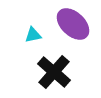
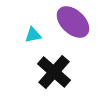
purple ellipse: moved 2 px up
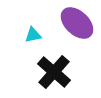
purple ellipse: moved 4 px right, 1 px down
